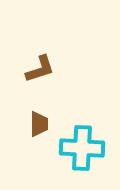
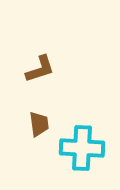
brown trapezoid: rotated 8 degrees counterclockwise
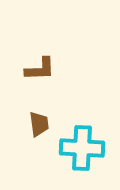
brown L-shape: rotated 16 degrees clockwise
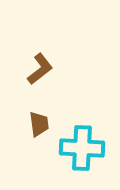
brown L-shape: rotated 36 degrees counterclockwise
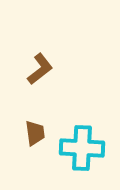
brown trapezoid: moved 4 px left, 9 px down
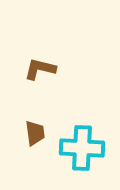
brown L-shape: rotated 128 degrees counterclockwise
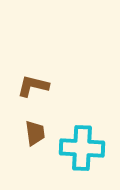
brown L-shape: moved 7 px left, 17 px down
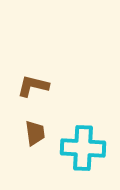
cyan cross: moved 1 px right
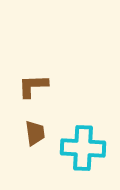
brown L-shape: rotated 16 degrees counterclockwise
